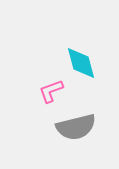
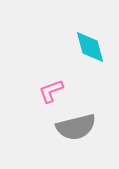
cyan diamond: moved 9 px right, 16 px up
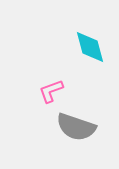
gray semicircle: rotated 33 degrees clockwise
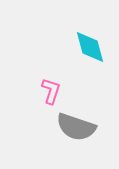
pink L-shape: rotated 128 degrees clockwise
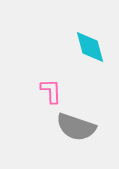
pink L-shape: rotated 20 degrees counterclockwise
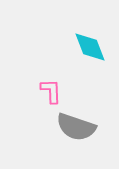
cyan diamond: rotated 6 degrees counterclockwise
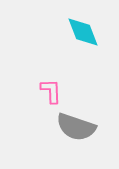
cyan diamond: moved 7 px left, 15 px up
